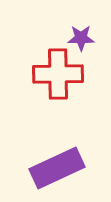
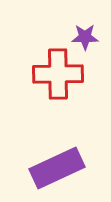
purple star: moved 4 px right, 1 px up
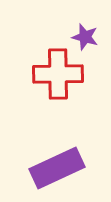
purple star: rotated 16 degrees clockwise
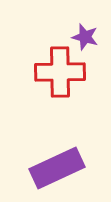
red cross: moved 2 px right, 2 px up
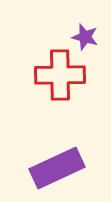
red cross: moved 3 px down
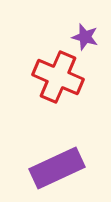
red cross: moved 2 px left, 2 px down; rotated 24 degrees clockwise
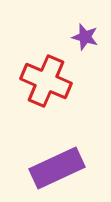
red cross: moved 12 px left, 4 px down
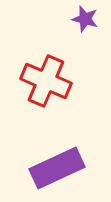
purple star: moved 18 px up
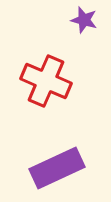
purple star: moved 1 px left, 1 px down
